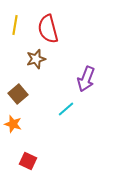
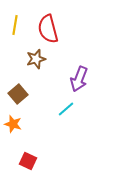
purple arrow: moved 7 px left
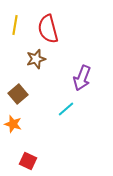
purple arrow: moved 3 px right, 1 px up
